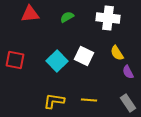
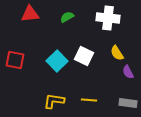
gray rectangle: rotated 48 degrees counterclockwise
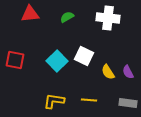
yellow semicircle: moved 9 px left, 19 px down
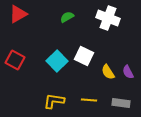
red triangle: moved 12 px left; rotated 24 degrees counterclockwise
white cross: rotated 15 degrees clockwise
red square: rotated 18 degrees clockwise
gray rectangle: moved 7 px left
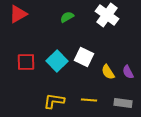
white cross: moved 1 px left, 3 px up; rotated 15 degrees clockwise
white square: moved 1 px down
red square: moved 11 px right, 2 px down; rotated 30 degrees counterclockwise
gray rectangle: moved 2 px right
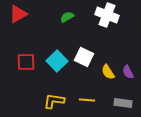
white cross: rotated 15 degrees counterclockwise
yellow line: moved 2 px left
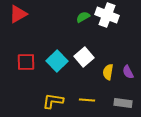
green semicircle: moved 16 px right
white square: rotated 24 degrees clockwise
yellow semicircle: rotated 42 degrees clockwise
yellow L-shape: moved 1 px left
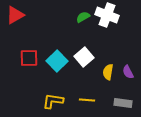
red triangle: moved 3 px left, 1 px down
red square: moved 3 px right, 4 px up
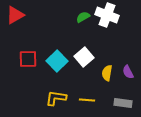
red square: moved 1 px left, 1 px down
yellow semicircle: moved 1 px left, 1 px down
yellow L-shape: moved 3 px right, 3 px up
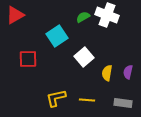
cyan square: moved 25 px up; rotated 10 degrees clockwise
purple semicircle: rotated 40 degrees clockwise
yellow L-shape: rotated 20 degrees counterclockwise
